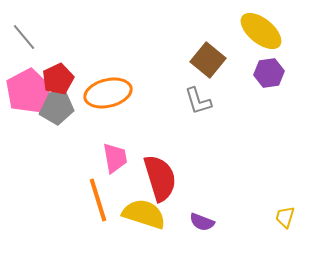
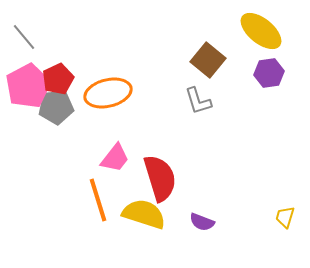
pink pentagon: moved 5 px up
pink trapezoid: rotated 48 degrees clockwise
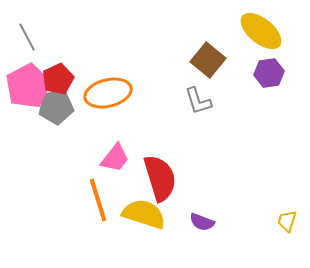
gray line: moved 3 px right; rotated 12 degrees clockwise
yellow trapezoid: moved 2 px right, 4 px down
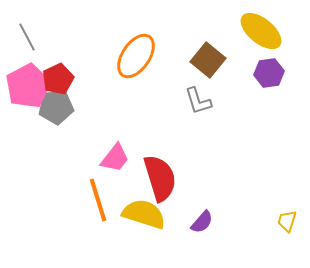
orange ellipse: moved 28 px right, 37 px up; rotated 42 degrees counterclockwise
purple semicircle: rotated 70 degrees counterclockwise
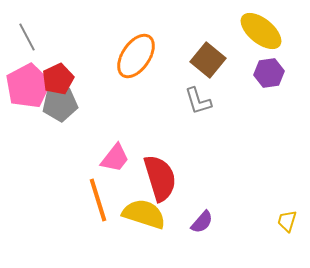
gray pentagon: moved 4 px right, 3 px up
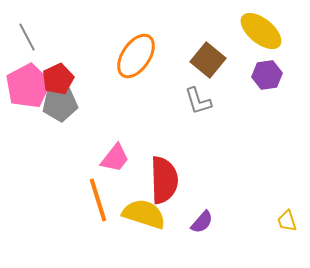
purple hexagon: moved 2 px left, 2 px down
red semicircle: moved 4 px right, 2 px down; rotated 15 degrees clockwise
yellow trapezoid: rotated 35 degrees counterclockwise
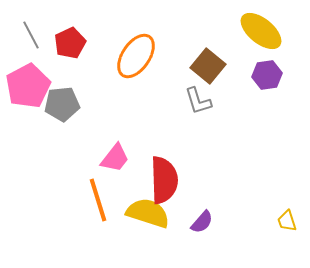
gray line: moved 4 px right, 2 px up
brown square: moved 6 px down
red pentagon: moved 12 px right, 36 px up
gray pentagon: moved 2 px right
yellow semicircle: moved 4 px right, 1 px up
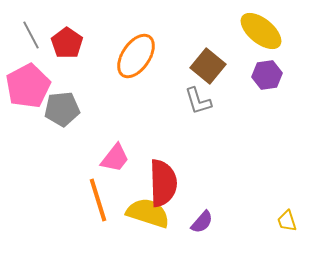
red pentagon: moved 3 px left; rotated 12 degrees counterclockwise
gray pentagon: moved 5 px down
red semicircle: moved 1 px left, 3 px down
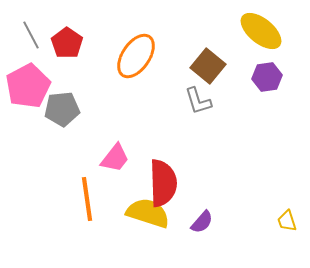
purple hexagon: moved 2 px down
orange line: moved 11 px left, 1 px up; rotated 9 degrees clockwise
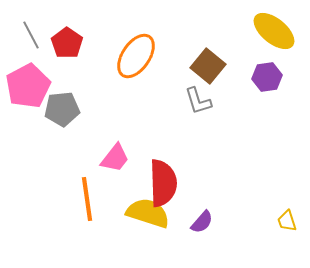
yellow ellipse: moved 13 px right
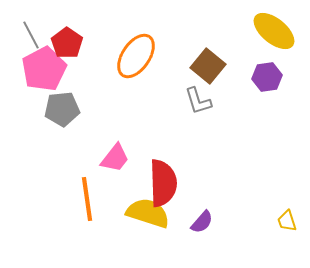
pink pentagon: moved 16 px right, 17 px up
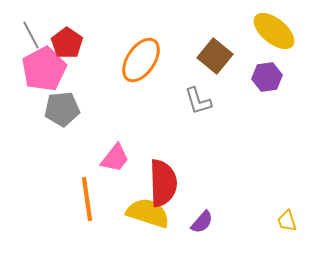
orange ellipse: moved 5 px right, 4 px down
brown square: moved 7 px right, 10 px up
